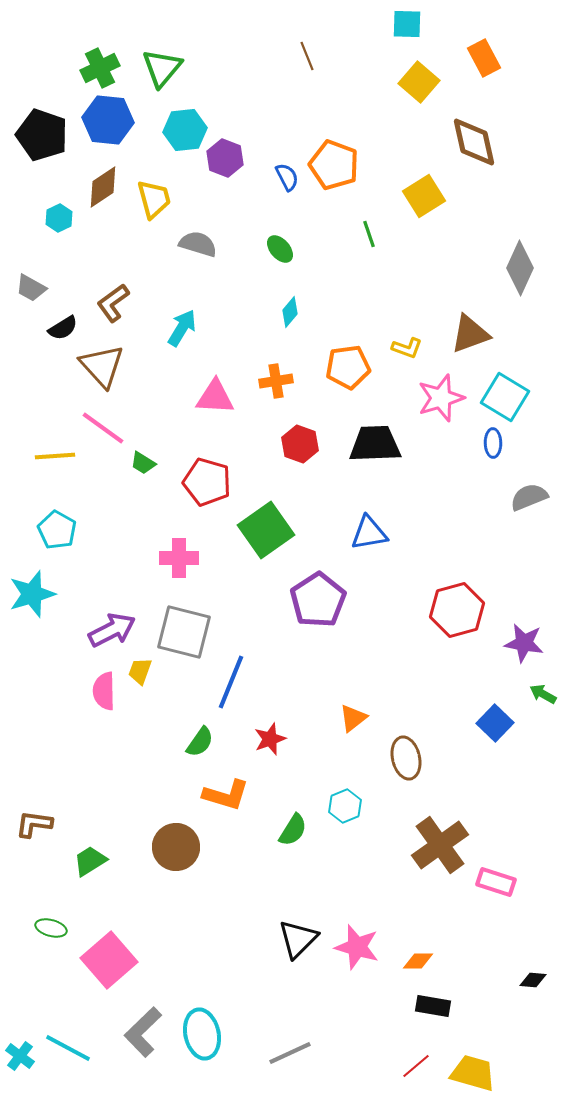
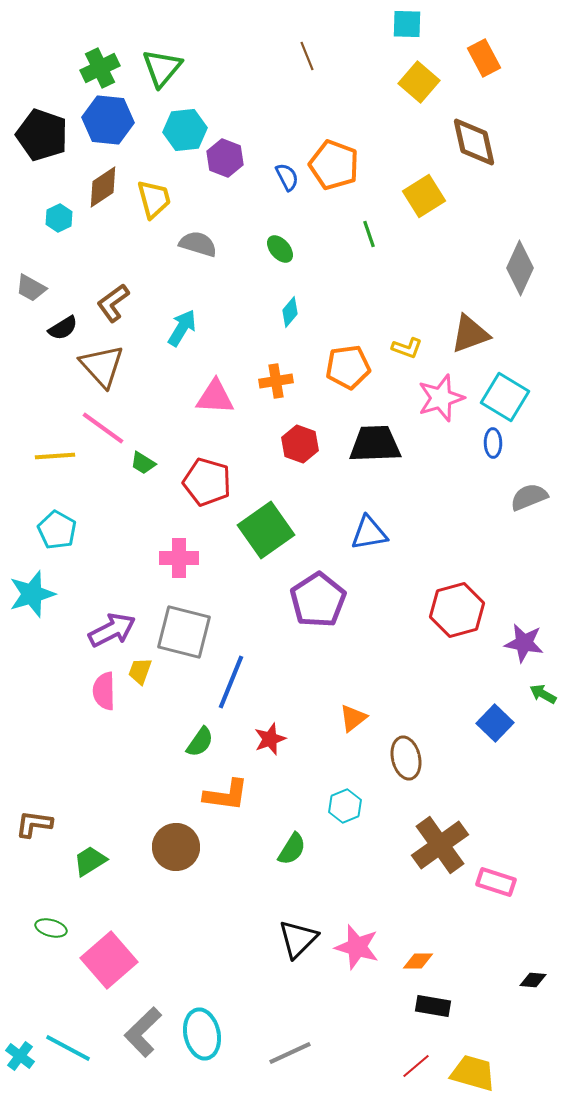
orange L-shape at (226, 795): rotated 9 degrees counterclockwise
green semicircle at (293, 830): moved 1 px left, 19 px down
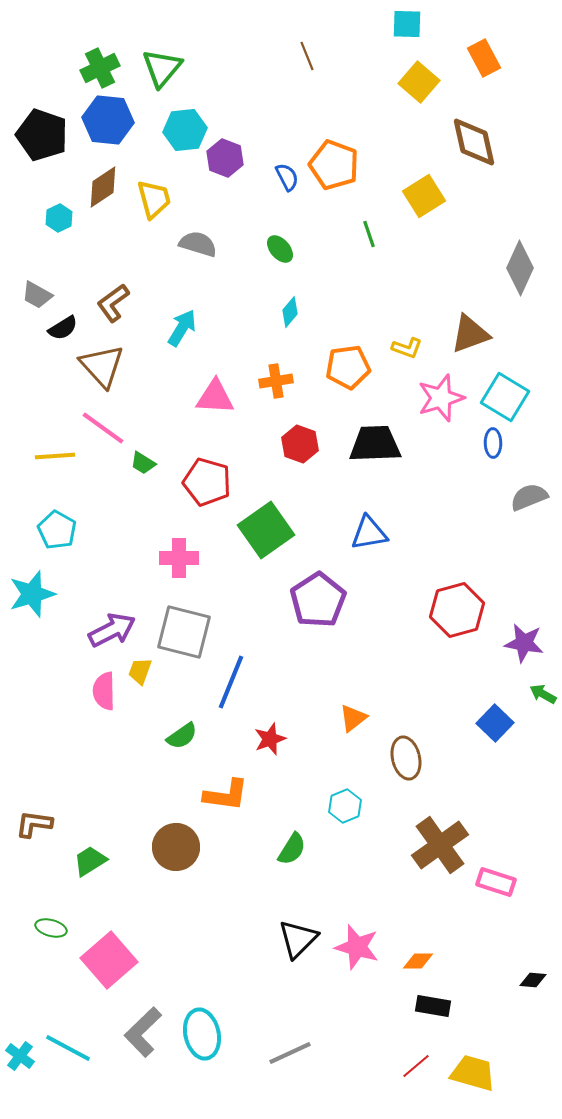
gray trapezoid at (31, 288): moved 6 px right, 7 px down
green semicircle at (200, 742): moved 18 px left, 6 px up; rotated 20 degrees clockwise
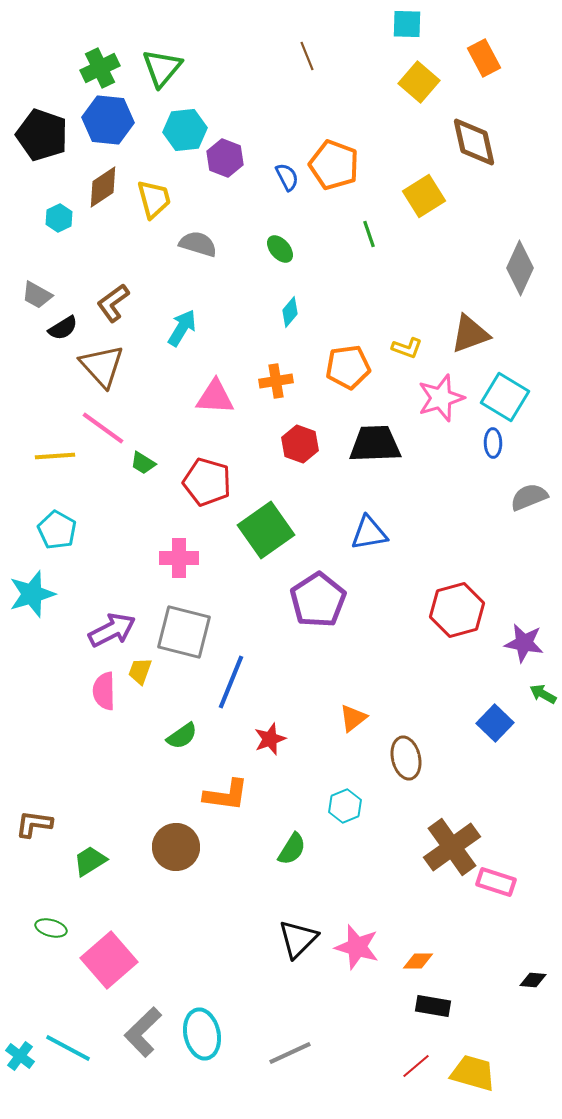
brown cross at (440, 845): moved 12 px right, 2 px down
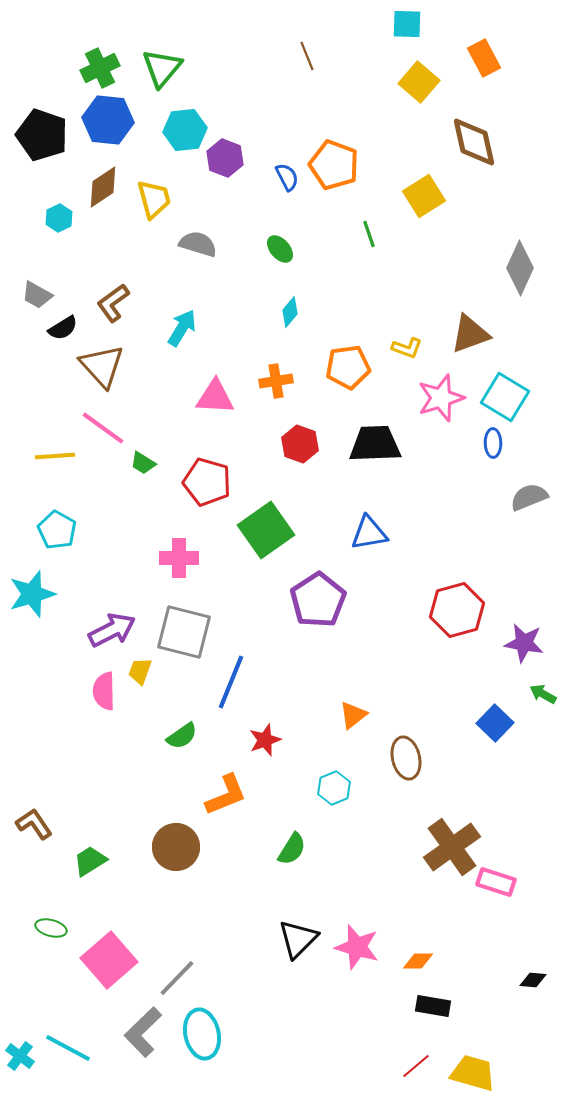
orange triangle at (353, 718): moved 3 px up
red star at (270, 739): moved 5 px left, 1 px down
orange L-shape at (226, 795): rotated 30 degrees counterclockwise
cyan hexagon at (345, 806): moved 11 px left, 18 px up
brown L-shape at (34, 824): rotated 48 degrees clockwise
gray line at (290, 1053): moved 113 px left, 75 px up; rotated 21 degrees counterclockwise
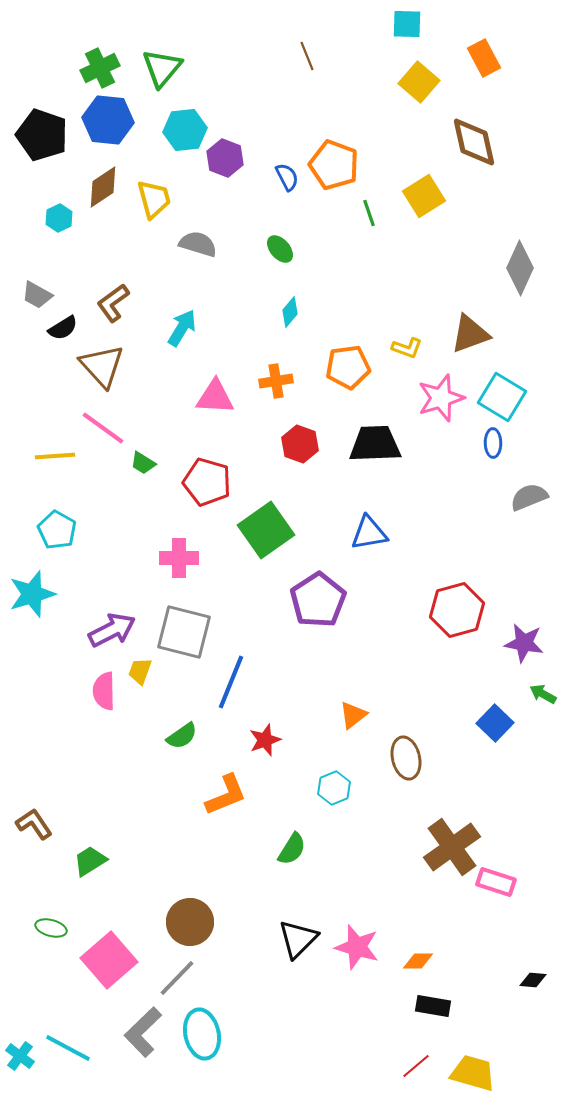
green line at (369, 234): moved 21 px up
cyan square at (505, 397): moved 3 px left
brown circle at (176, 847): moved 14 px right, 75 px down
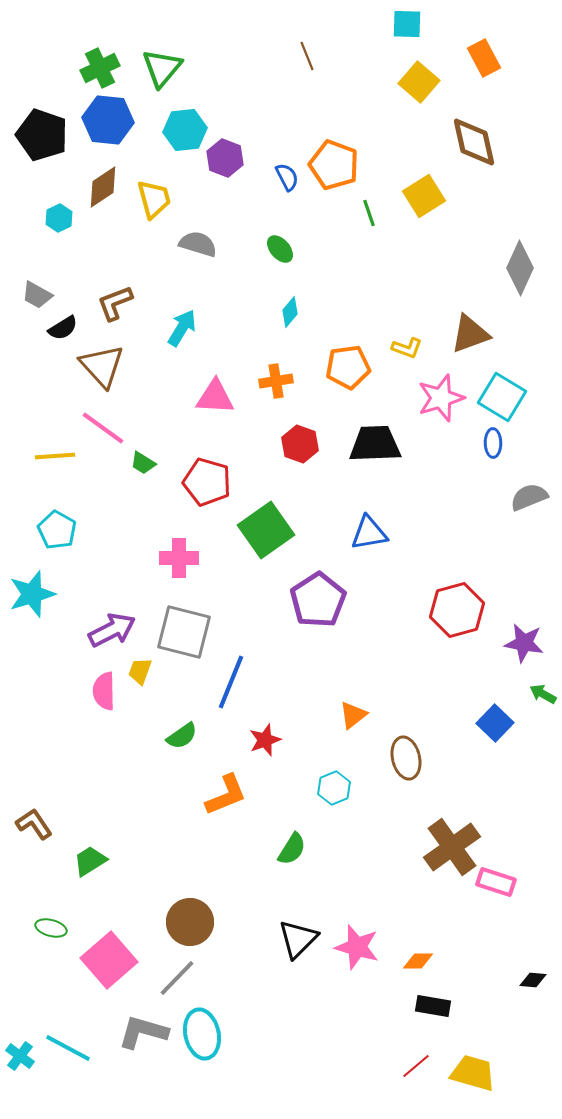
brown L-shape at (113, 303): moved 2 px right; rotated 15 degrees clockwise
gray L-shape at (143, 1032): rotated 60 degrees clockwise
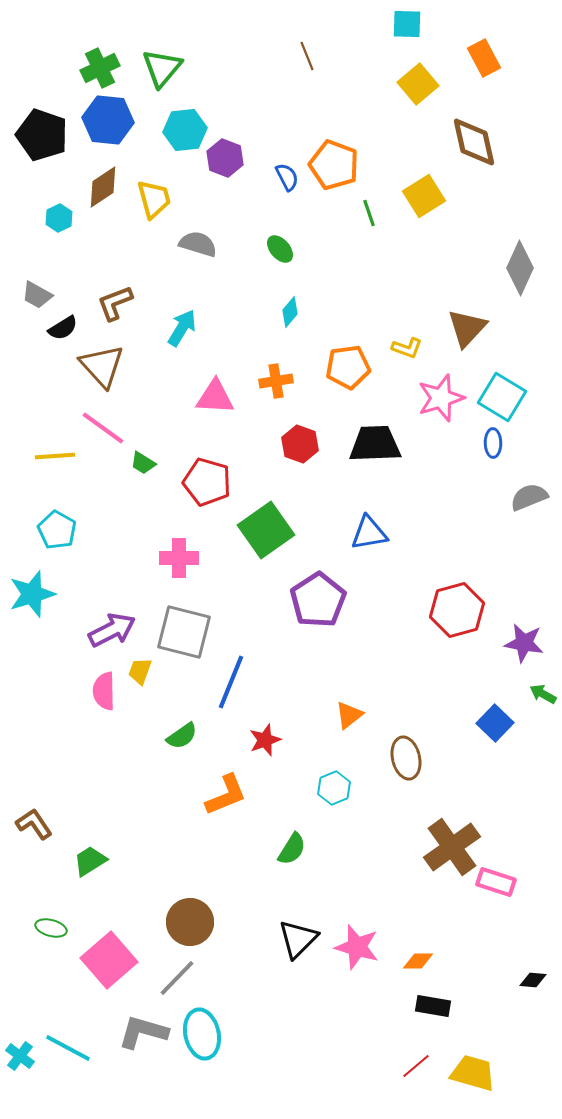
yellow square at (419, 82): moved 1 px left, 2 px down; rotated 9 degrees clockwise
brown triangle at (470, 334): moved 3 px left, 6 px up; rotated 27 degrees counterclockwise
orange triangle at (353, 715): moved 4 px left
